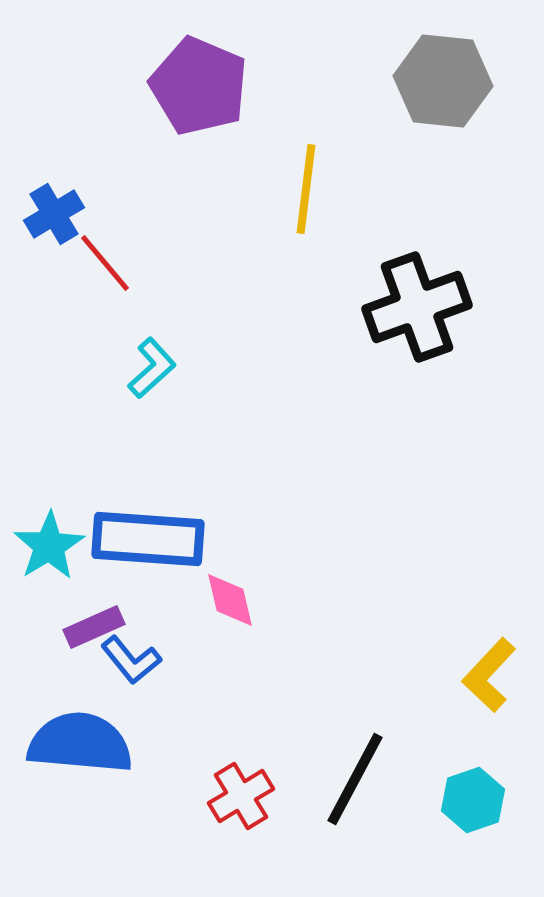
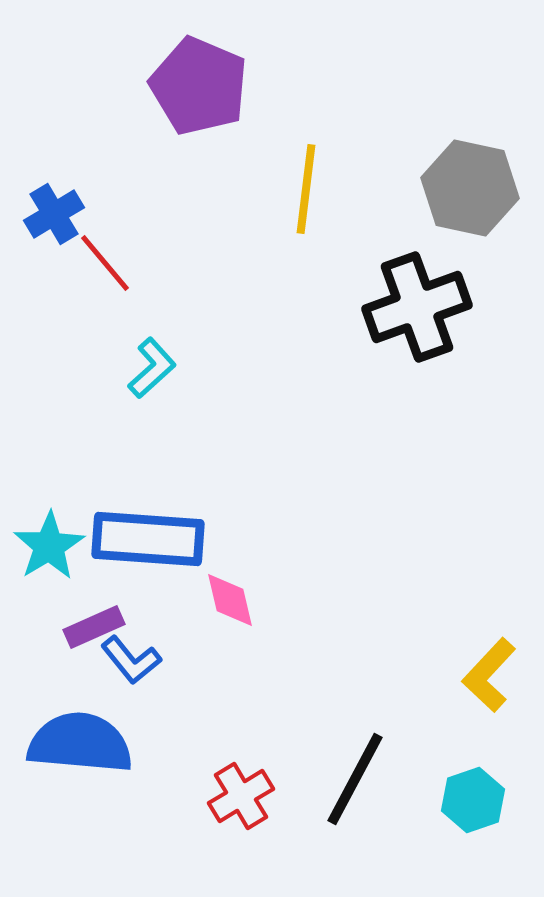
gray hexagon: moved 27 px right, 107 px down; rotated 6 degrees clockwise
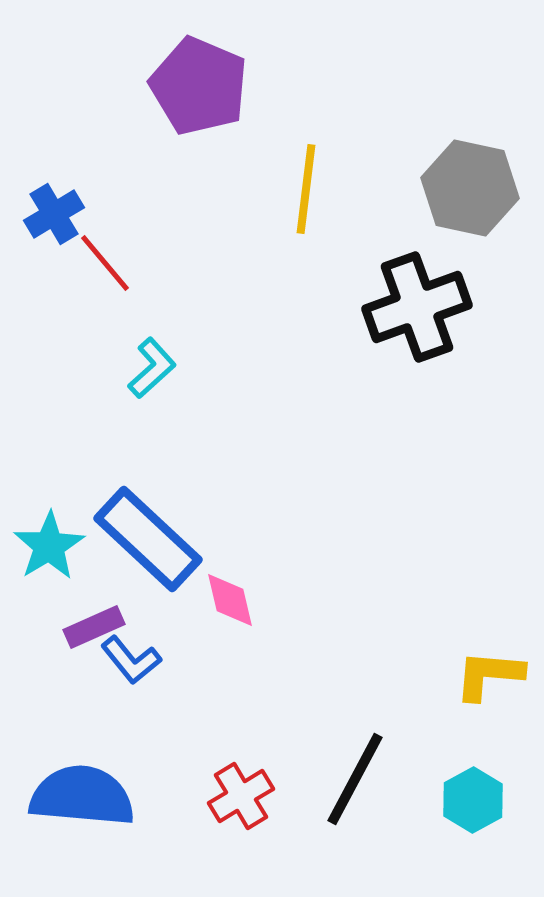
blue rectangle: rotated 39 degrees clockwise
yellow L-shape: rotated 52 degrees clockwise
blue semicircle: moved 2 px right, 53 px down
cyan hexagon: rotated 10 degrees counterclockwise
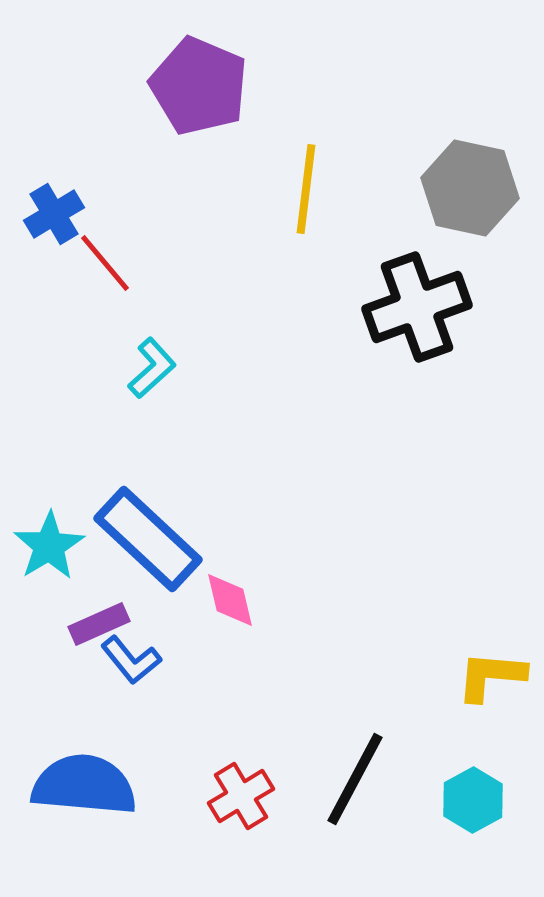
purple rectangle: moved 5 px right, 3 px up
yellow L-shape: moved 2 px right, 1 px down
blue semicircle: moved 2 px right, 11 px up
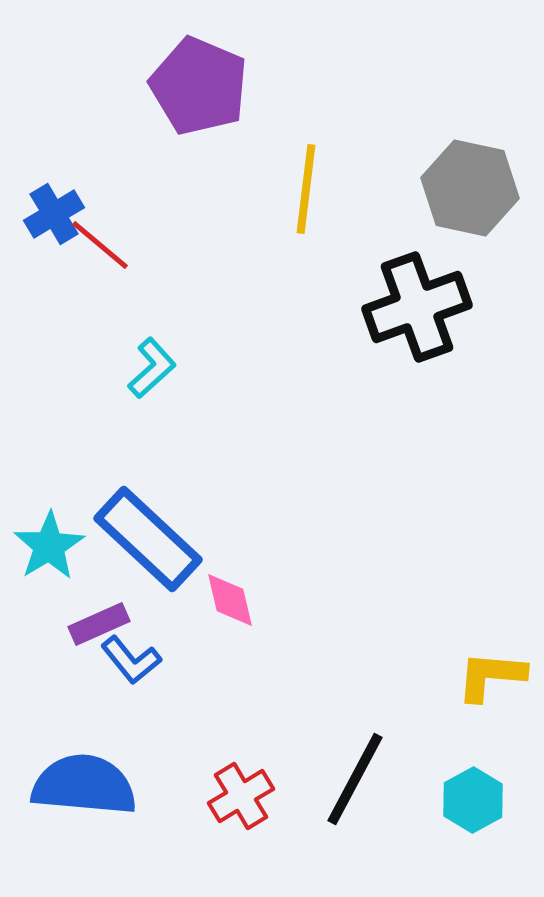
red line: moved 5 px left, 18 px up; rotated 10 degrees counterclockwise
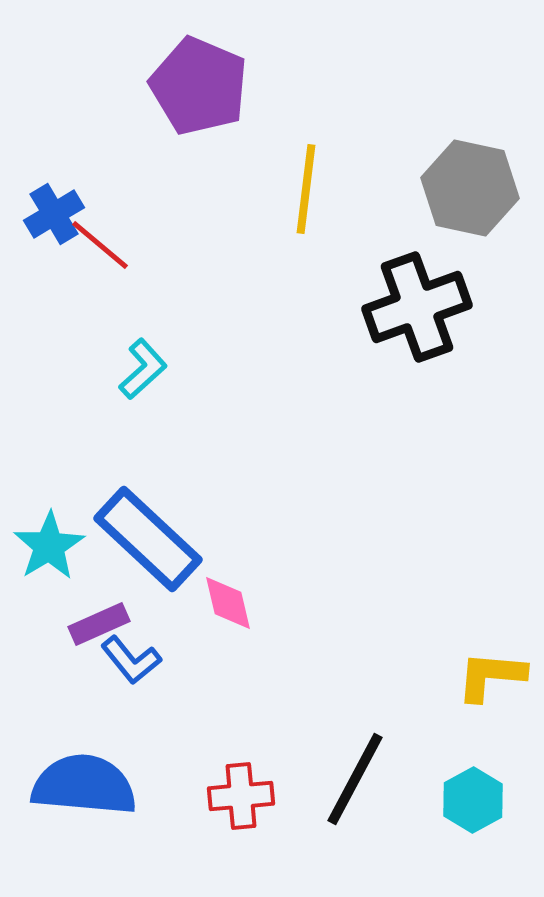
cyan L-shape: moved 9 px left, 1 px down
pink diamond: moved 2 px left, 3 px down
red cross: rotated 26 degrees clockwise
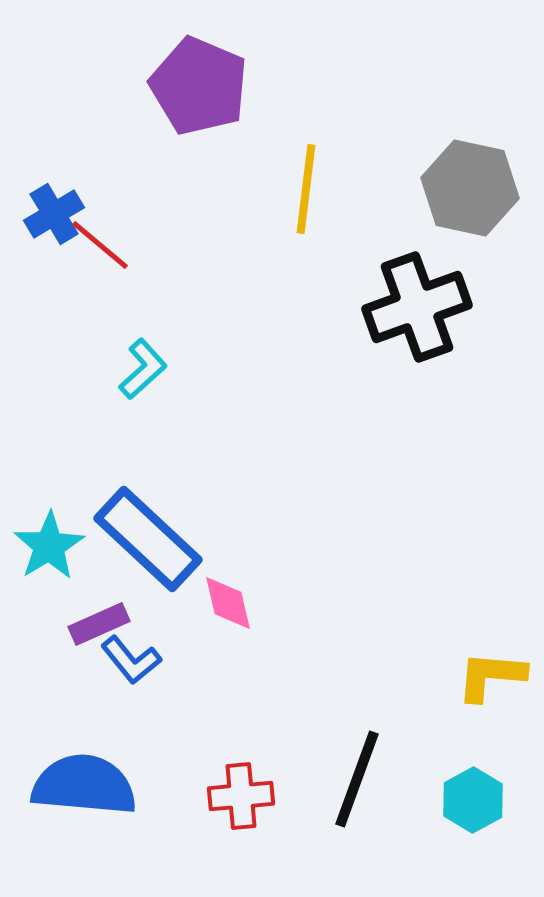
black line: moved 2 px right; rotated 8 degrees counterclockwise
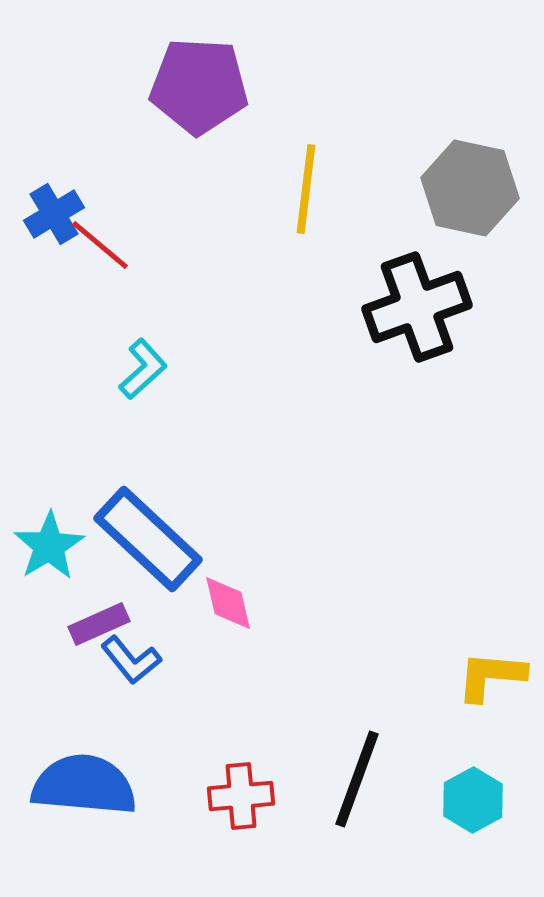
purple pentagon: rotated 20 degrees counterclockwise
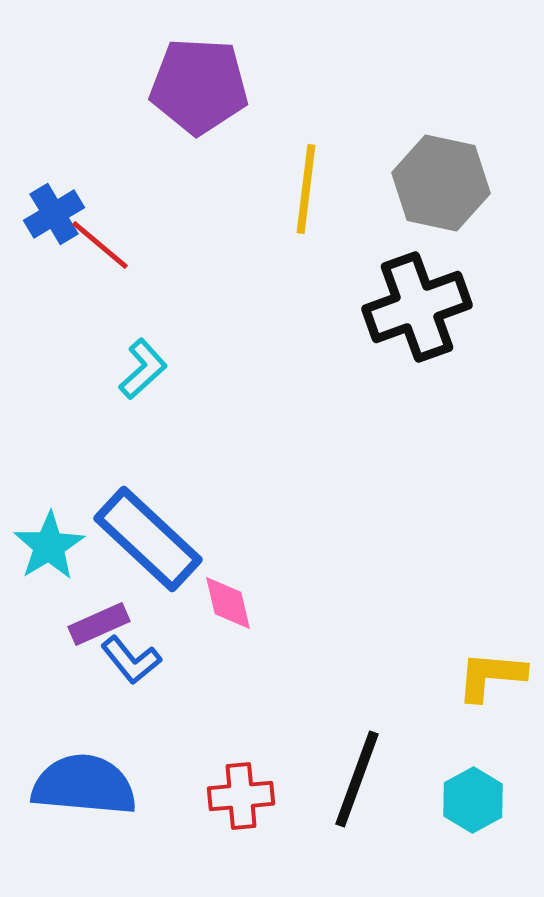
gray hexagon: moved 29 px left, 5 px up
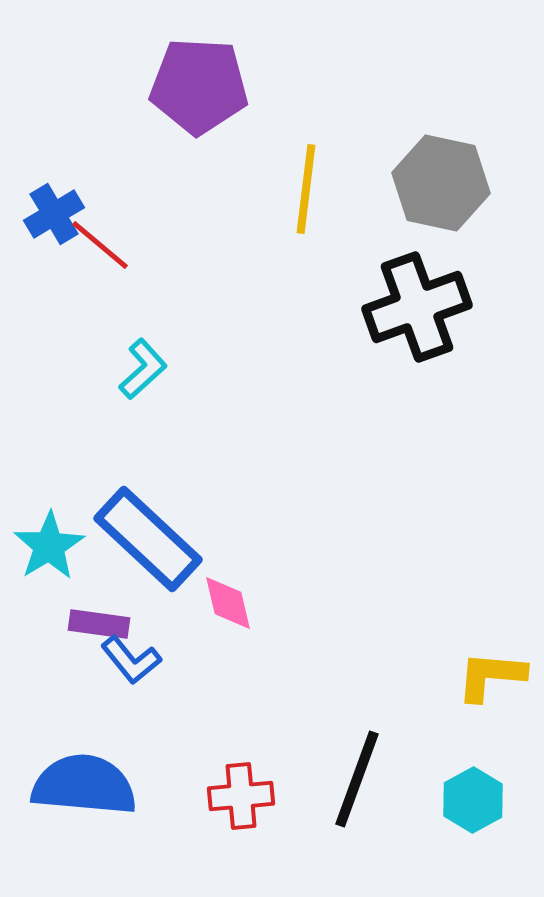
purple rectangle: rotated 32 degrees clockwise
